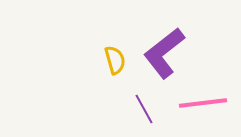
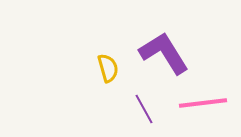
purple L-shape: rotated 96 degrees clockwise
yellow semicircle: moved 7 px left, 8 px down
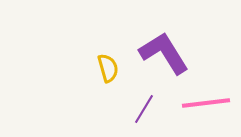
pink line: moved 3 px right
purple line: rotated 60 degrees clockwise
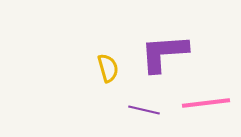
purple L-shape: rotated 62 degrees counterclockwise
purple line: moved 1 px down; rotated 72 degrees clockwise
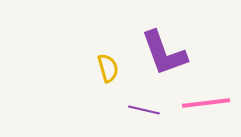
purple L-shape: rotated 106 degrees counterclockwise
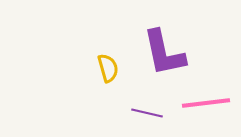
purple L-shape: rotated 8 degrees clockwise
purple line: moved 3 px right, 3 px down
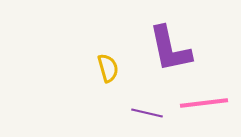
purple L-shape: moved 6 px right, 4 px up
pink line: moved 2 px left
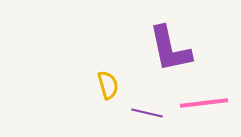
yellow semicircle: moved 17 px down
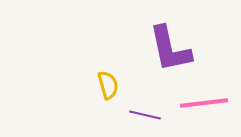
purple line: moved 2 px left, 2 px down
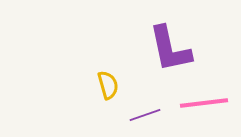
purple line: rotated 32 degrees counterclockwise
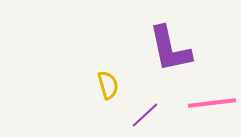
pink line: moved 8 px right
purple line: rotated 24 degrees counterclockwise
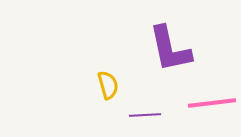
purple line: rotated 40 degrees clockwise
